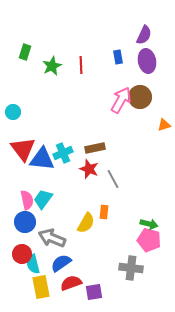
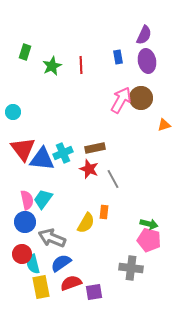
brown circle: moved 1 px right, 1 px down
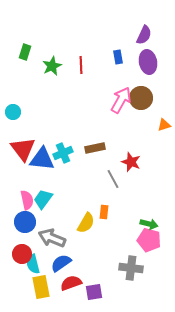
purple ellipse: moved 1 px right, 1 px down
red star: moved 42 px right, 7 px up
